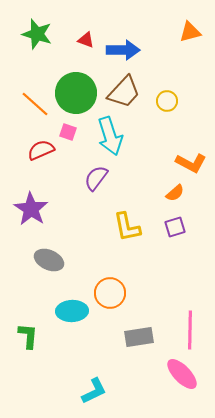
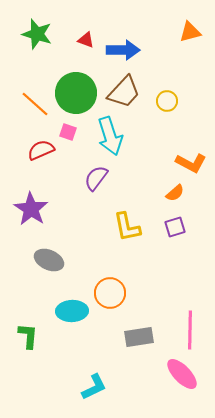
cyan L-shape: moved 4 px up
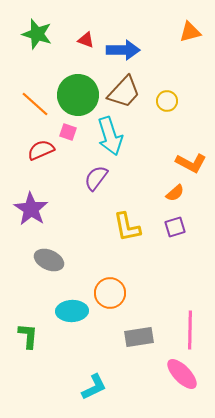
green circle: moved 2 px right, 2 px down
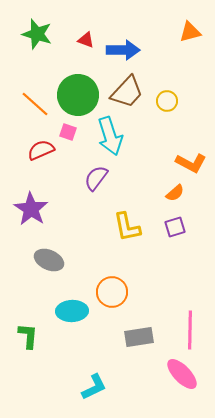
brown trapezoid: moved 3 px right
orange circle: moved 2 px right, 1 px up
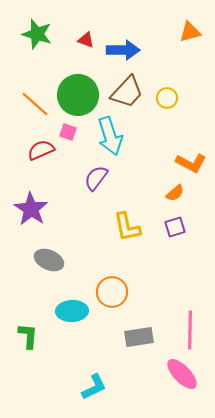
yellow circle: moved 3 px up
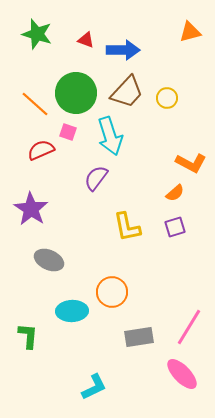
green circle: moved 2 px left, 2 px up
pink line: moved 1 px left, 3 px up; rotated 30 degrees clockwise
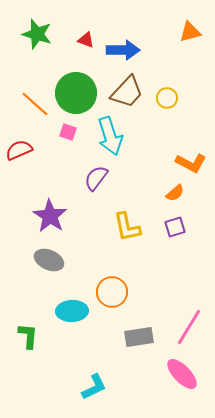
red semicircle: moved 22 px left
purple star: moved 19 px right, 7 px down
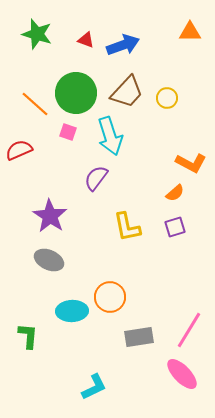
orange triangle: rotated 15 degrees clockwise
blue arrow: moved 5 px up; rotated 20 degrees counterclockwise
orange circle: moved 2 px left, 5 px down
pink line: moved 3 px down
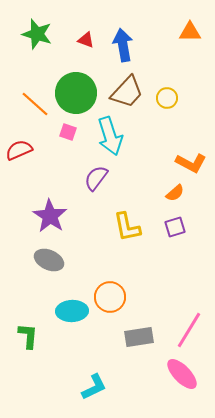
blue arrow: rotated 80 degrees counterclockwise
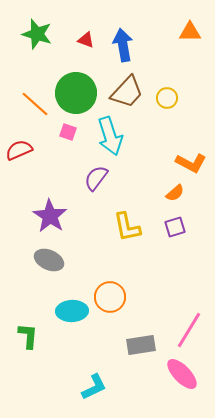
gray rectangle: moved 2 px right, 8 px down
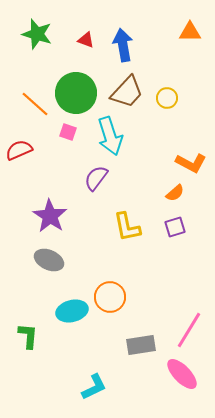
cyan ellipse: rotated 12 degrees counterclockwise
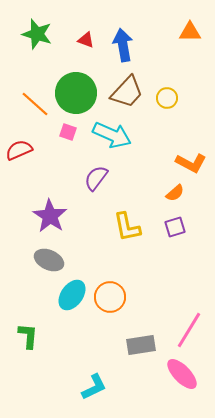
cyan arrow: moved 2 px right, 1 px up; rotated 48 degrees counterclockwise
cyan ellipse: moved 16 px up; rotated 40 degrees counterclockwise
